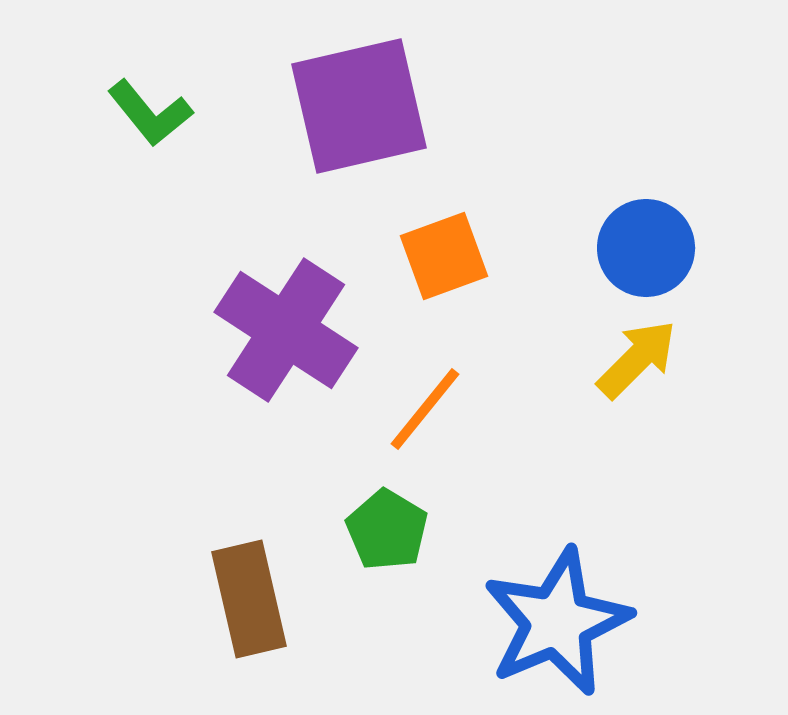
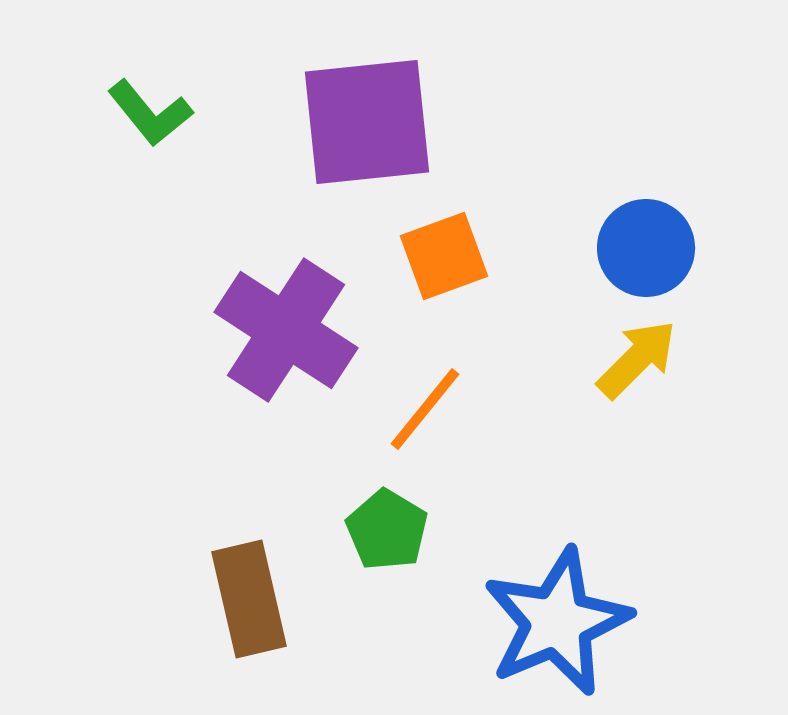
purple square: moved 8 px right, 16 px down; rotated 7 degrees clockwise
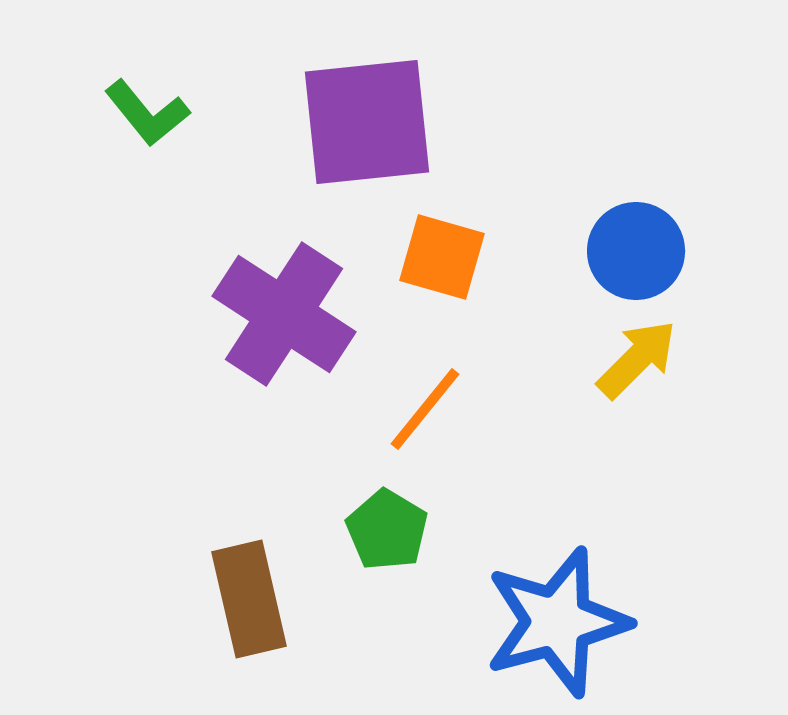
green L-shape: moved 3 px left
blue circle: moved 10 px left, 3 px down
orange square: moved 2 px left, 1 px down; rotated 36 degrees clockwise
purple cross: moved 2 px left, 16 px up
blue star: rotated 8 degrees clockwise
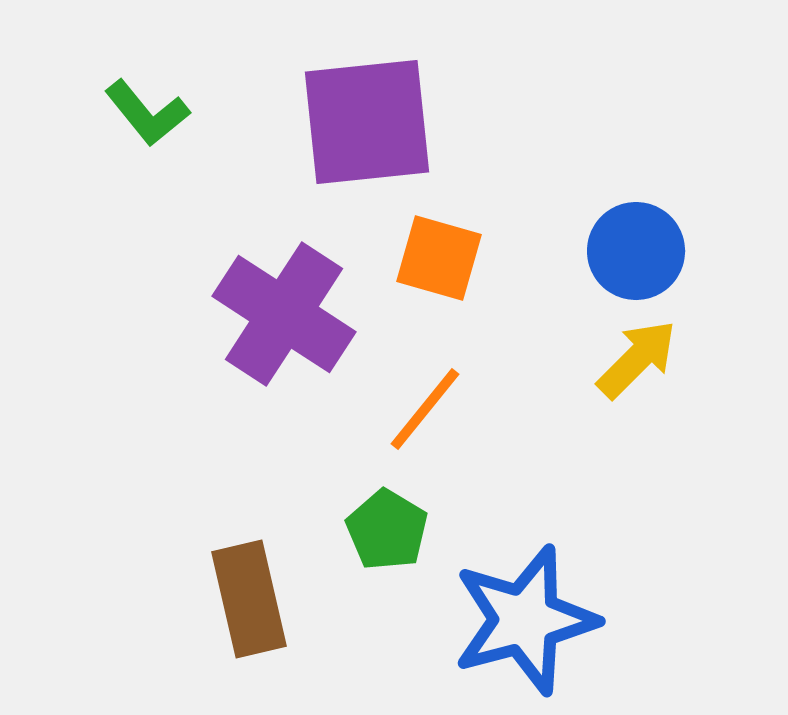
orange square: moved 3 px left, 1 px down
blue star: moved 32 px left, 2 px up
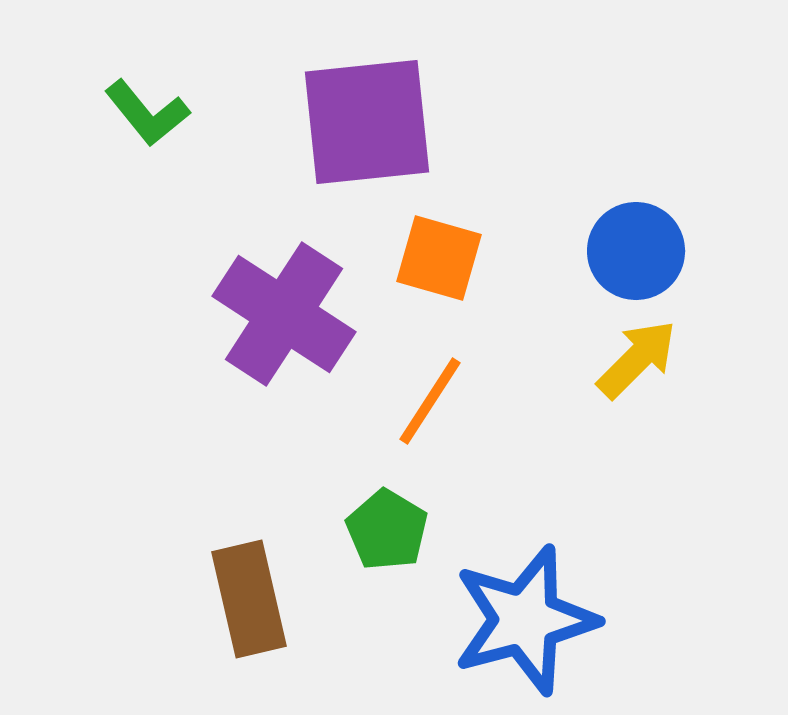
orange line: moved 5 px right, 8 px up; rotated 6 degrees counterclockwise
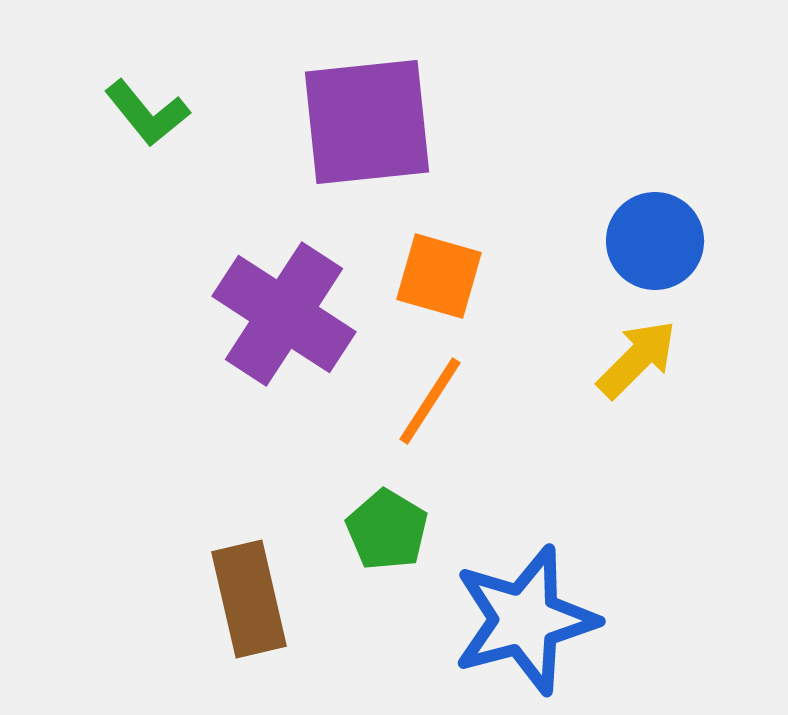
blue circle: moved 19 px right, 10 px up
orange square: moved 18 px down
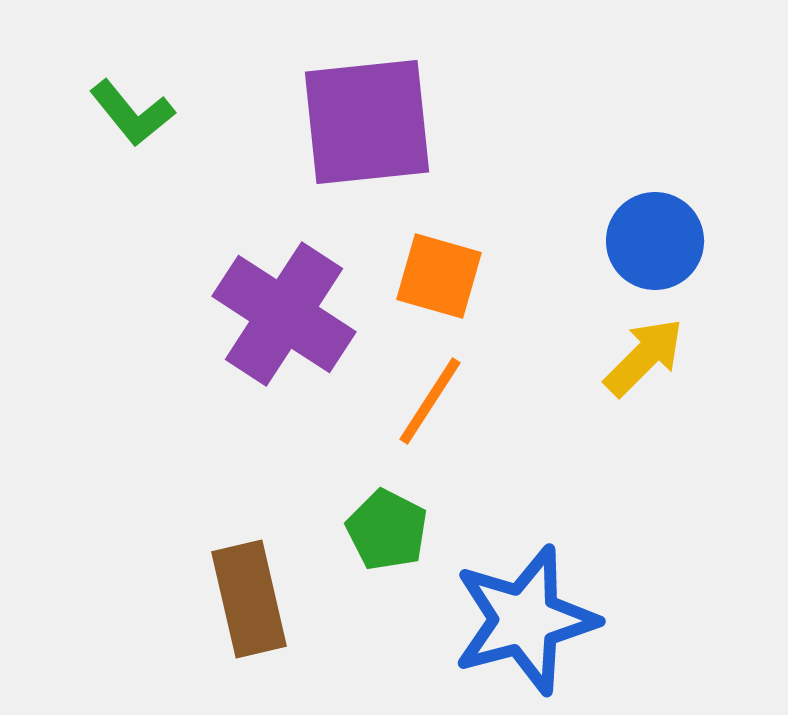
green L-shape: moved 15 px left
yellow arrow: moved 7 px right, 2 px up
green pentagon: rotated 4 degrees counterclockwise
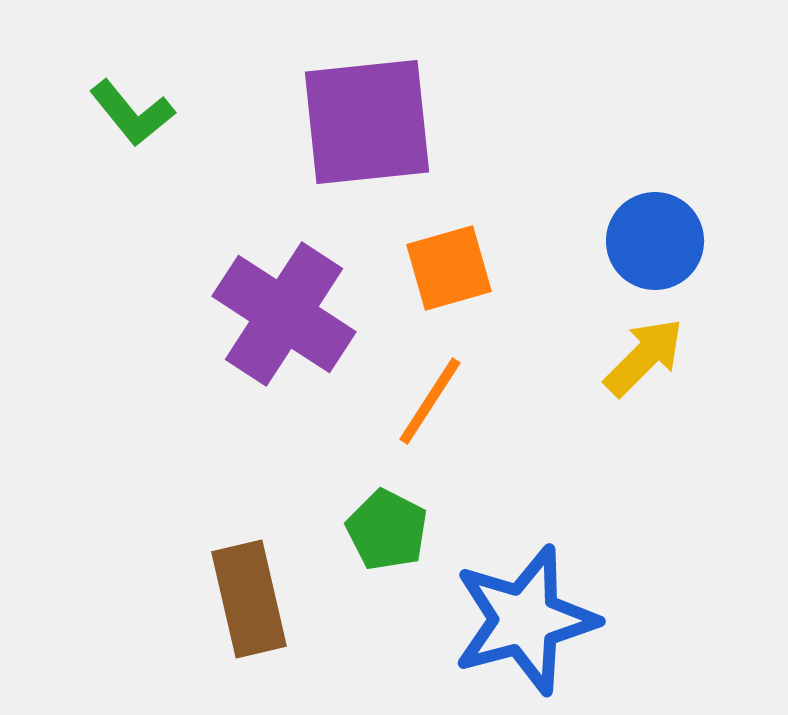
orange square: moved 10 px right, 8 px up; rotated 32 degrees counterclockwise
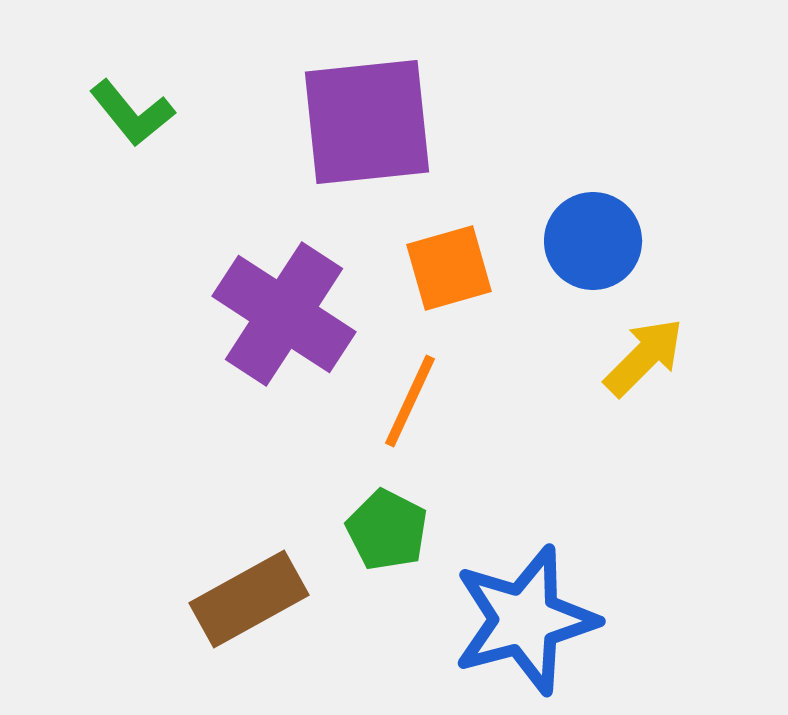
blue circle: moved 62 px left
orange line: moved 20 px left; rotated 8 degrees counterclockwise
brown rectangle: rotated 74 degrees clockwise
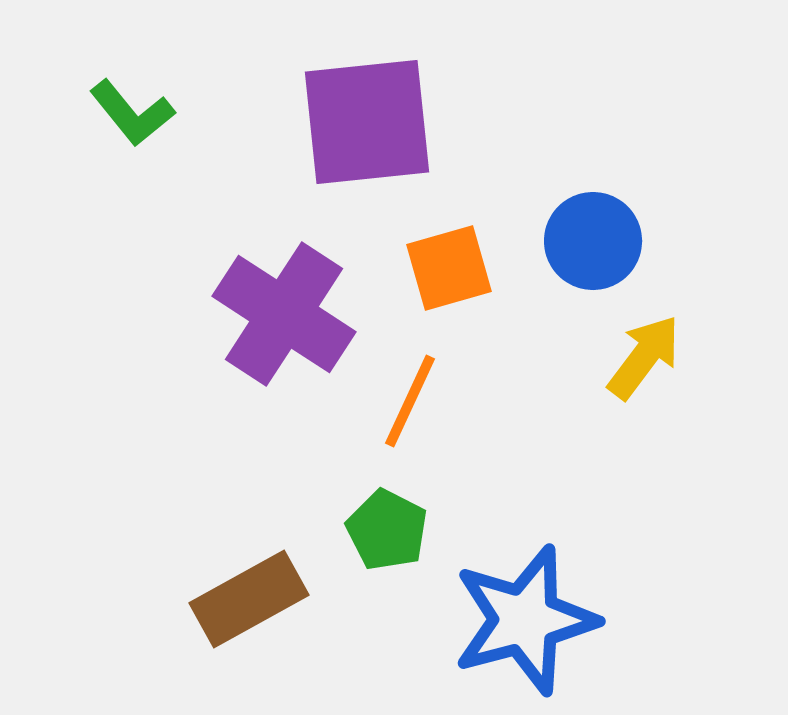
yellow arrow: rotated 8 degrees counterclockwise
